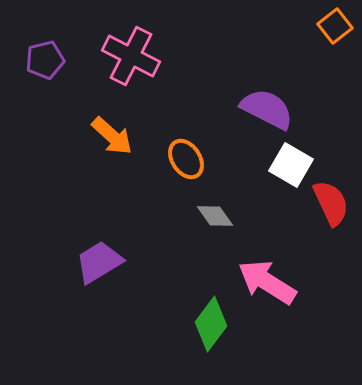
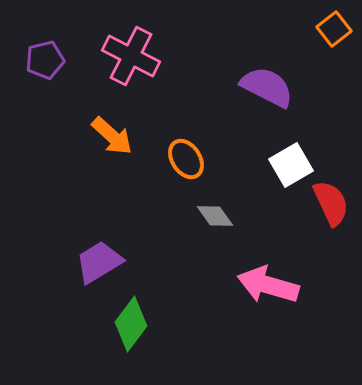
orange square: moved 1 px left, 3 px down
purple semicircle: moved 22 px up
white square: rotated 30 degrees clockwise
pink arrow: moved 1 px right, 3 px down; rotated 16 degrees counterclockwise
green diamond: moved 80 px left
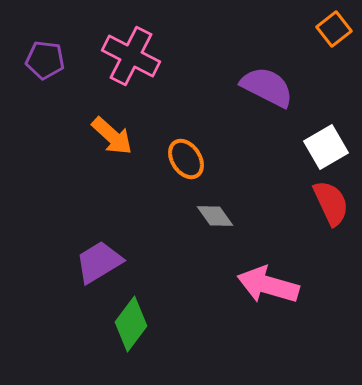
purple pentagon: rotated 21 degrees clockwise
white square: moved 35 px right, 18 px up
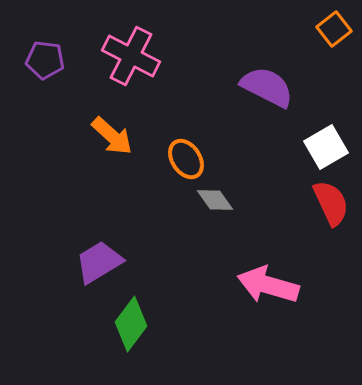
gray diamond: moved 16 px up
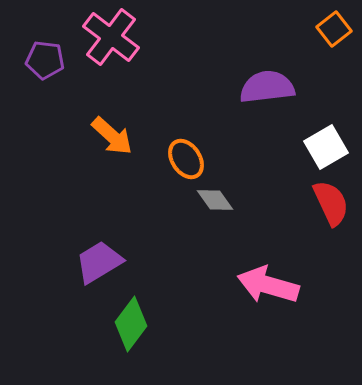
pink cross: moved 20 px left, 19 px up; rotated 10 degrees clockwise
purple semicircle: rotated 34 degrees counterclockwise
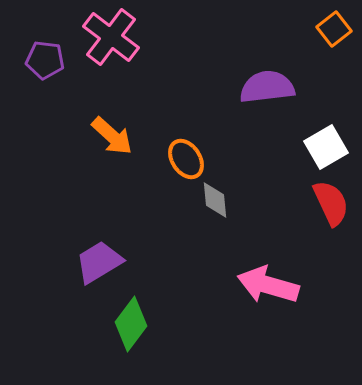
gray diamond: rotated 30 degrees clockwise
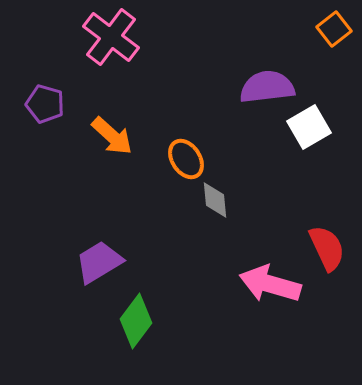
purple pentagon: moved 44 px down; rotated 9 degrees clockwise
white square: moved 17 px left, 20 px up
red semicircle: moved 4 px left, 45 px down
pink arrow: moved 2 px right, 1 px up
green diamond: moved 5 px right, 3 px up
